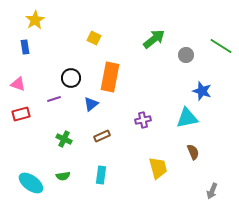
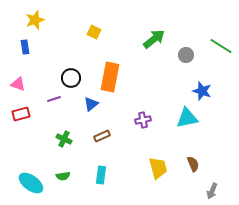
yellow star: rotated 12 degrees clockwise
yellow square: moved 6 px up
brown semicircle: moved 12 px down
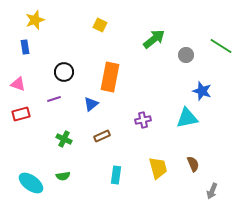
yellow square: moved 6 px right, 7 px up
black circle: moved 7 px left, 6 px up
cyan rectangle: moved 15 px right
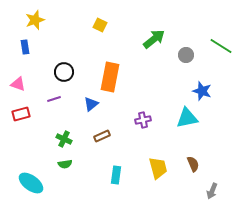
green semicircle: moved 2 px right, 12 px up
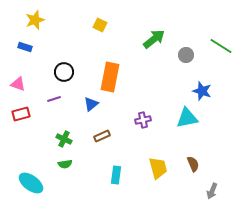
blue rectangle: rotated 64 degrees counterclockwise
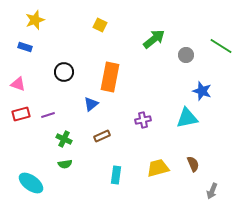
purple line: moved 6 px left, 16 px down
yellow trapezoid: rotated 90 degrees counterclockwise
